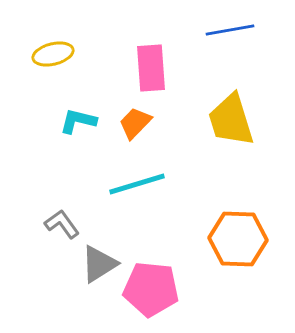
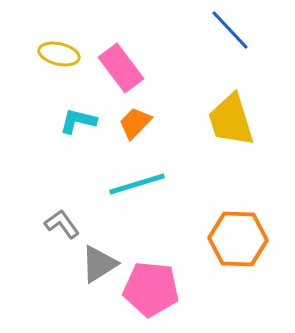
blue line: rotated 57 degrees clockwise
yellow ellipse: moved 6 px right; rotated 27 degrees clockwise
pink rectangle: moved 30 px left; rotated 33 degrees counterclockwise
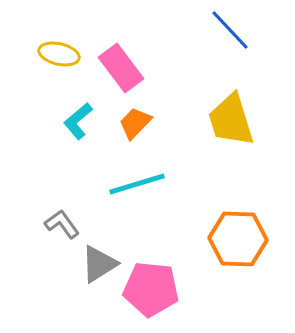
cyan L-shape: rotated 54 degrees counterclockwise
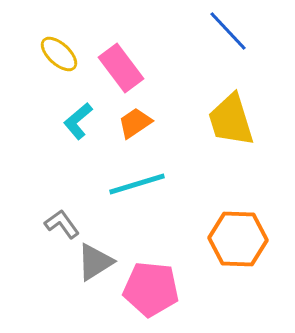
blue line: moved 2 px left, 1 px down
yellow ellipse: rotated 30 degrees clockwise
orange trapezoid: rotated 12 degrees clockwise
gray triangle: moved 4 px left, 2 px up
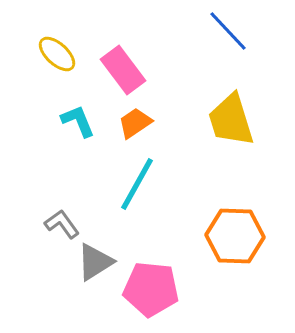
yellow ellipse: moved 2 px left
pink rectangle: moved 2 px right, 2 px down
cyan L-shape: rotated 108 degrees clockwise
cyan line: rotated 44 degrees counterclockwise
orange hexagon: moved 3 px left, 3 px up
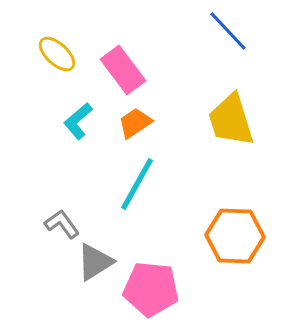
cyan L-shape: rotated 108 degrees counterclockwise
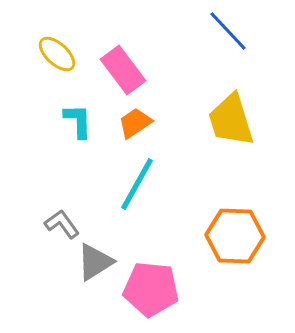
cyan L-shape: rotated 129 degrees clockwise
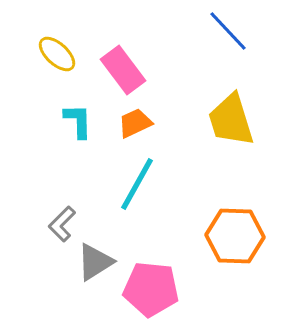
orange trapezoid: rotated 9 degrees clockwise
gray L-shape: rotated 99 degrees counterclockwise
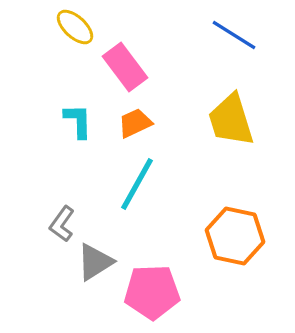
blue line: moved 6 px right, 4 px down; rotated 15 degrees counterclockwise
yellow ellipse: moved 18 px right, 27 px up
pink rectangle: moved 2 px right, 3 px up
gray L-shape: rotated 9 degrees counterclockwise
orange hexagon: rotated 10 degrees clockwise
pink pentagon: moved 1 px right, 3 px down; rotated 8 degrees counterclockwise
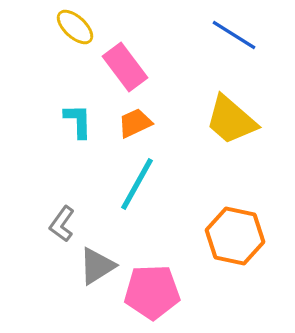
yellow trapezoid: rotated 32 degrees counterclockwise
gray triangle: moved 2 px right, 4 px down
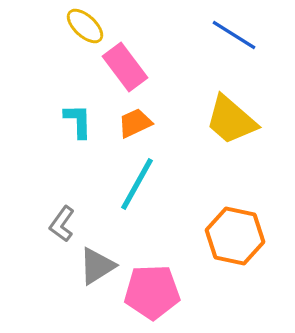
yellow ellipse: moved 10 px right, 1 px up
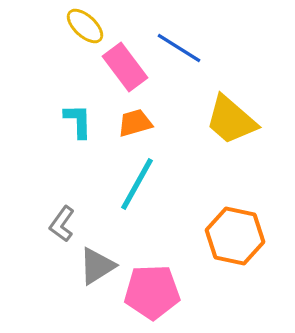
blue line: moved 55 px left, 13 px down
orange trapezoid: rotated 9 degrees clockwise
